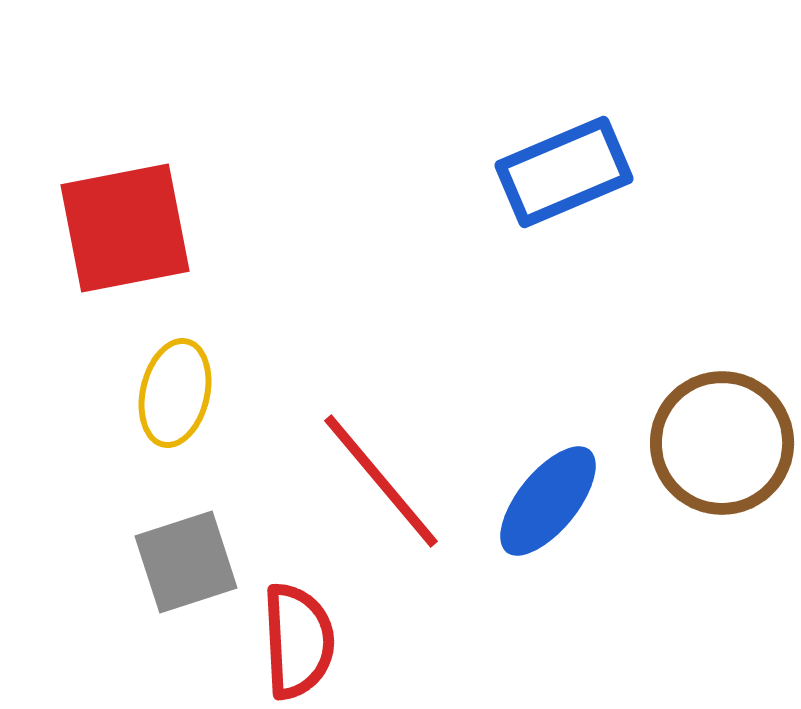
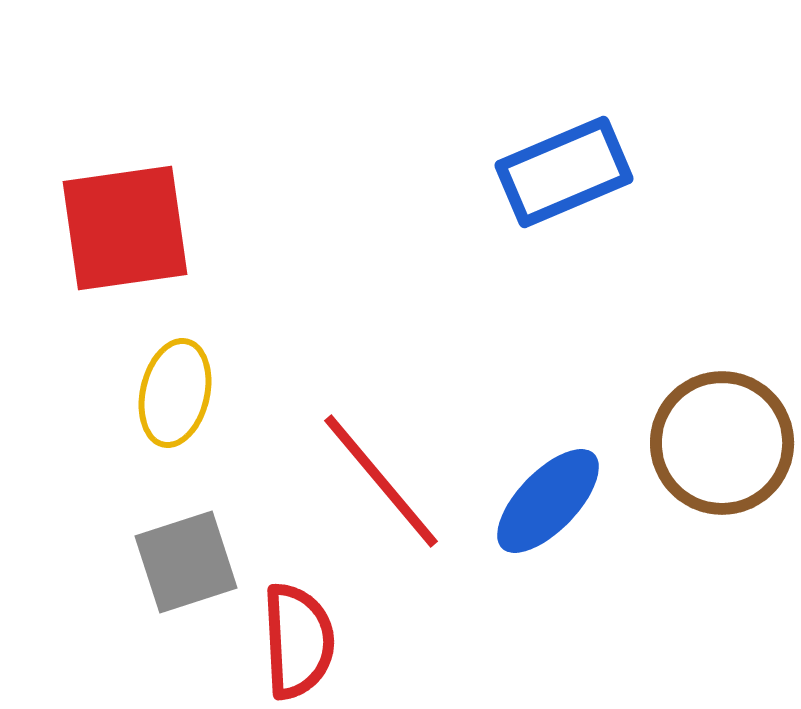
red square: rotated 3 degrees clockwise
blue ellipse: rotated 5 degrees clockwise
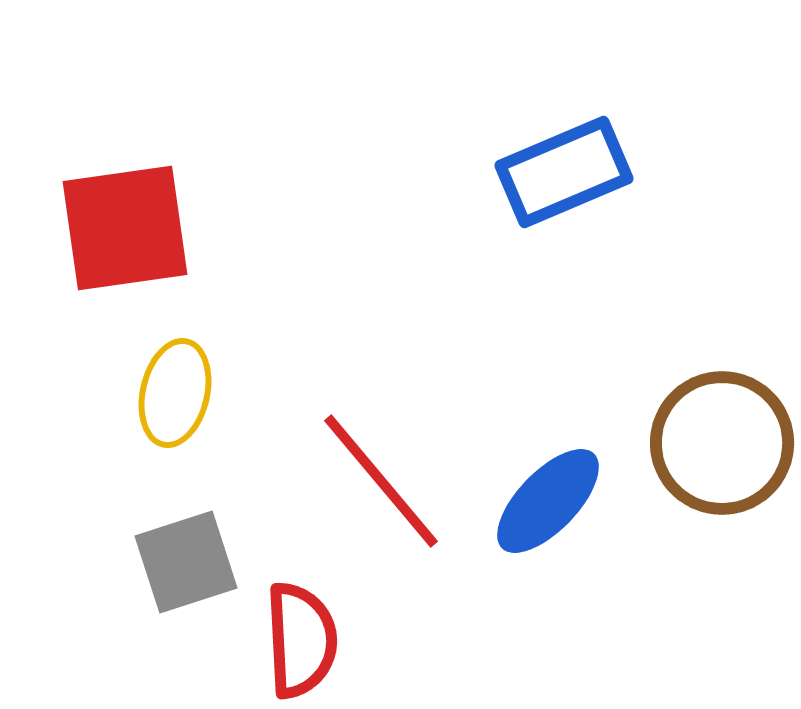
red semicircle: moved 3 px right, 1 px up
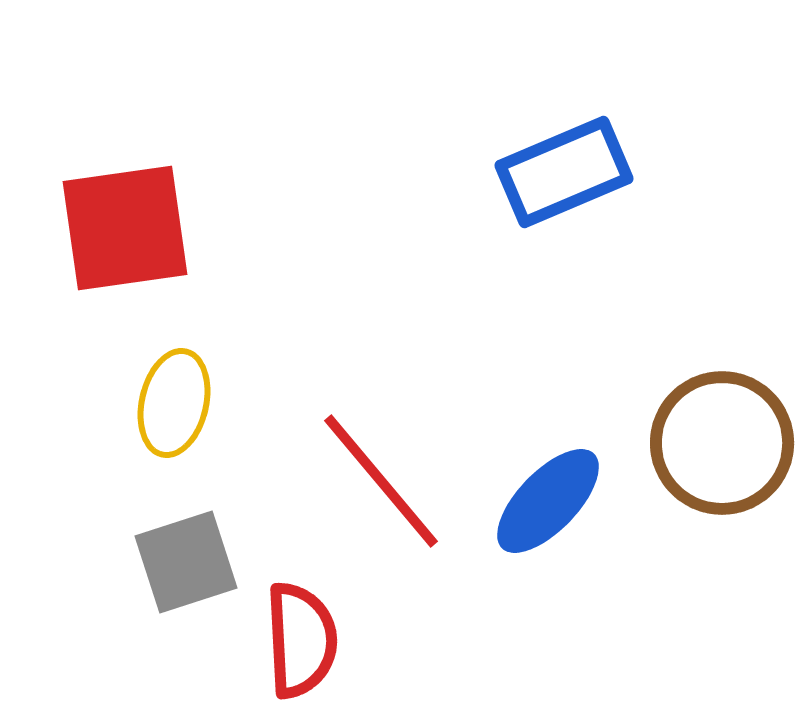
yellow ellipse: moved 1 px left, 10 px down
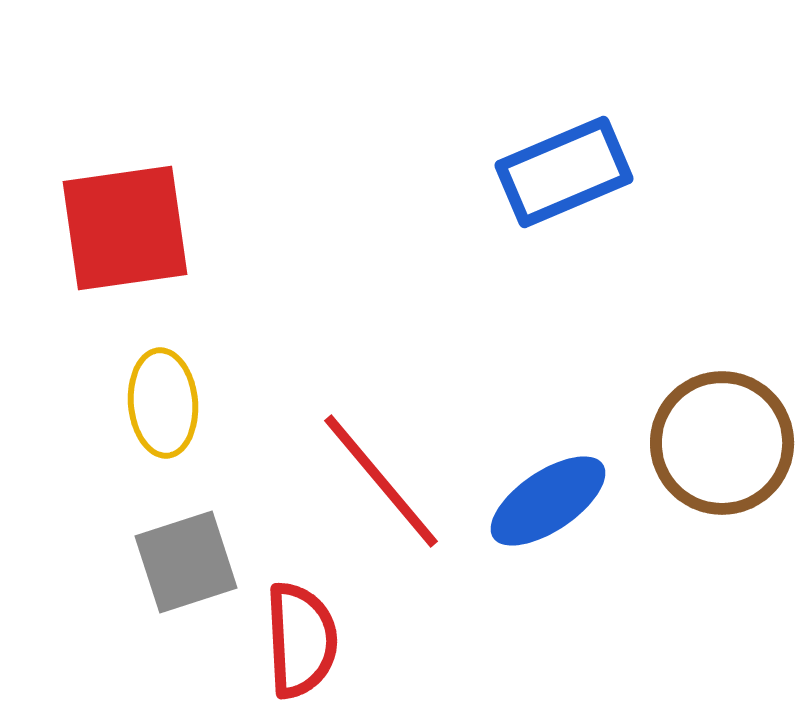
yellow ellipse: moved 11 px left; rotated 18 degrees counterclockwise
blue ellipse: rotated 12 degrees clockwise
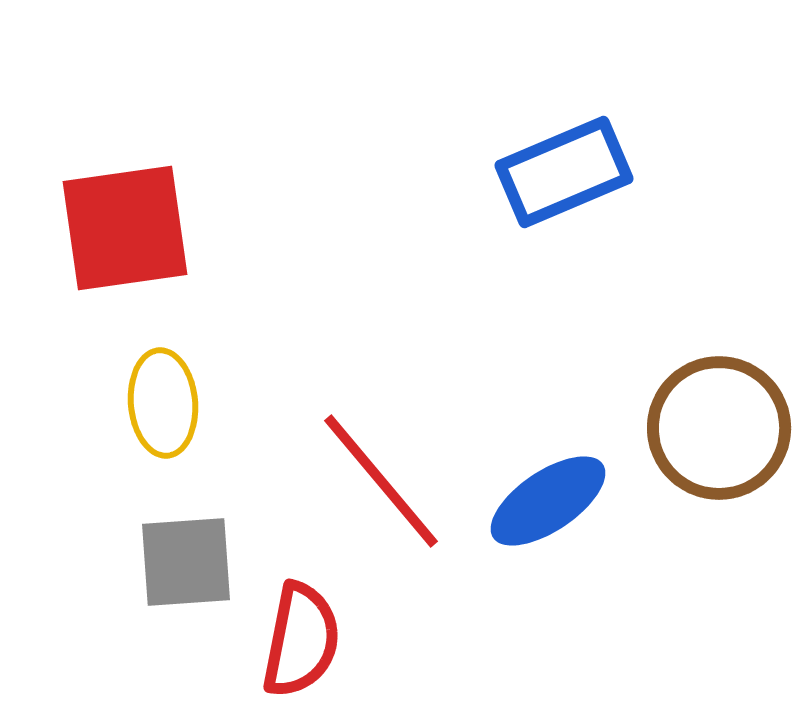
brown circle: moved 3 px left, 15 px up
gray square: rotated 14 degrees clockwise
red semicircle: rotated 14 degrees clockwise
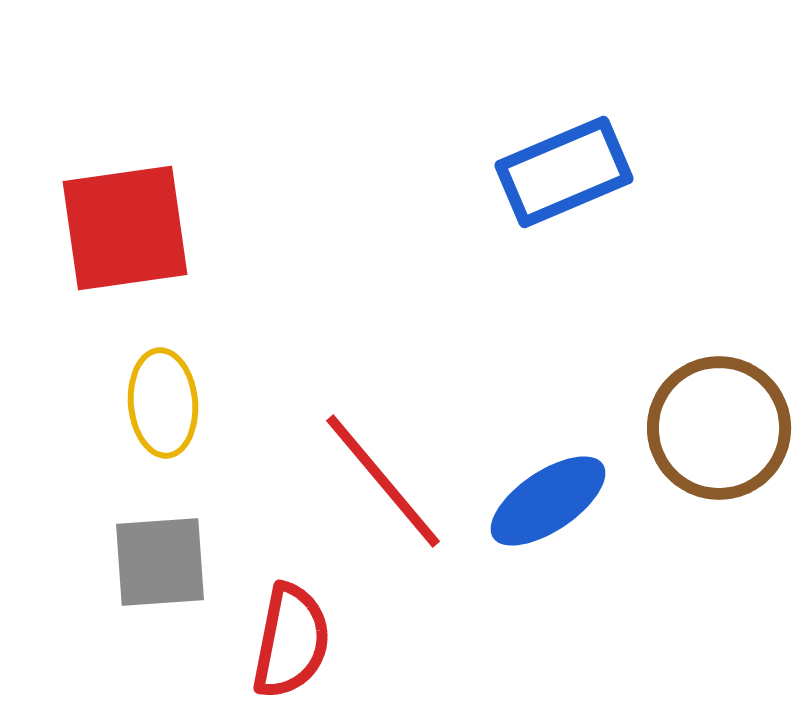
red line: moved 2 px right
gray square: moved 26 px left
red semicircle: moved 10 px left, 1 px down
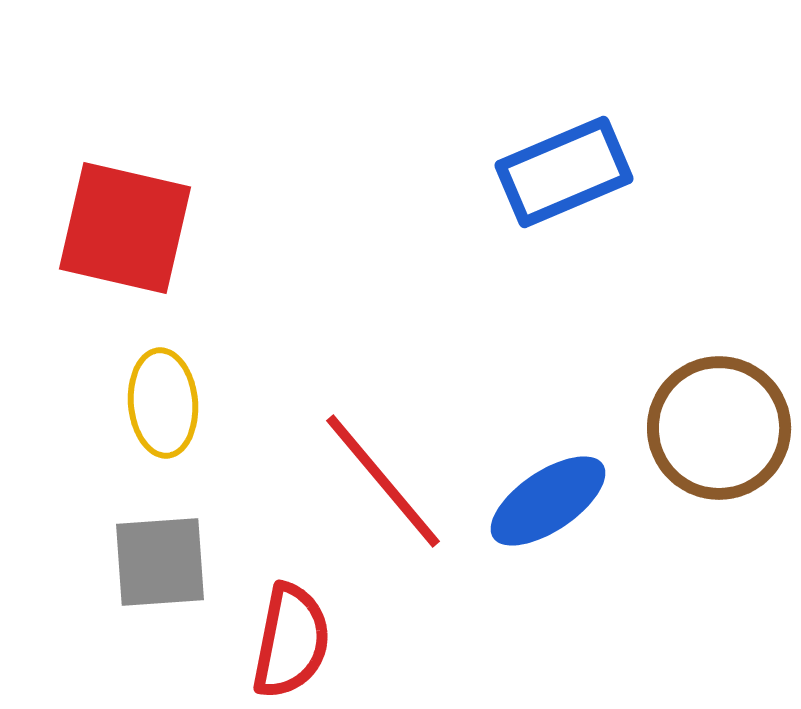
red square: rotated 21 degrees clockwise
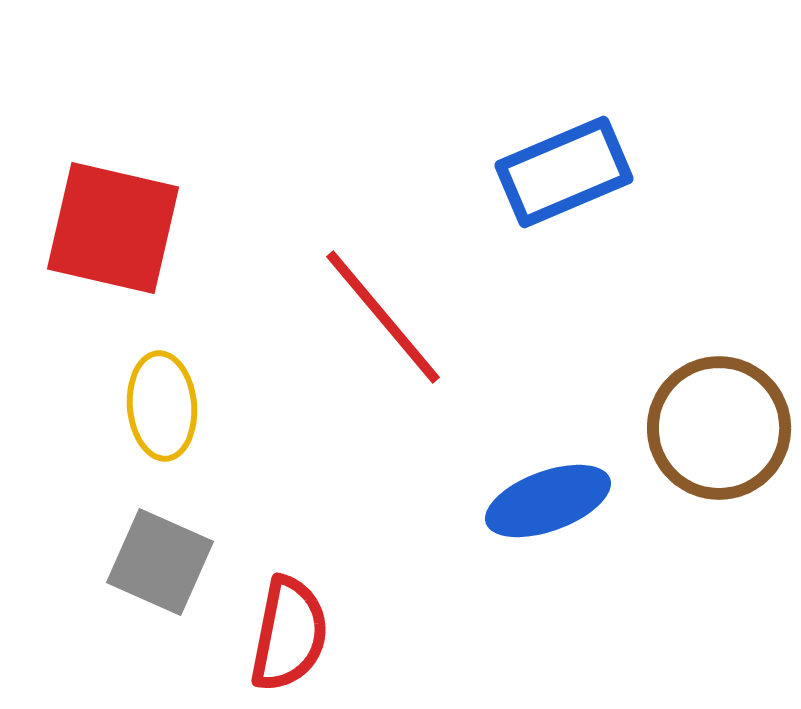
red square: moved 12 px left
yellow ellipse: moved 1 px left, 3 px down
red line: moved 164 px up
blue ellipse: rotated 14 degrees clockwise
gray square: rotated 28 degrees clockwise
red semicircle: moved 2 px left, 7 px up
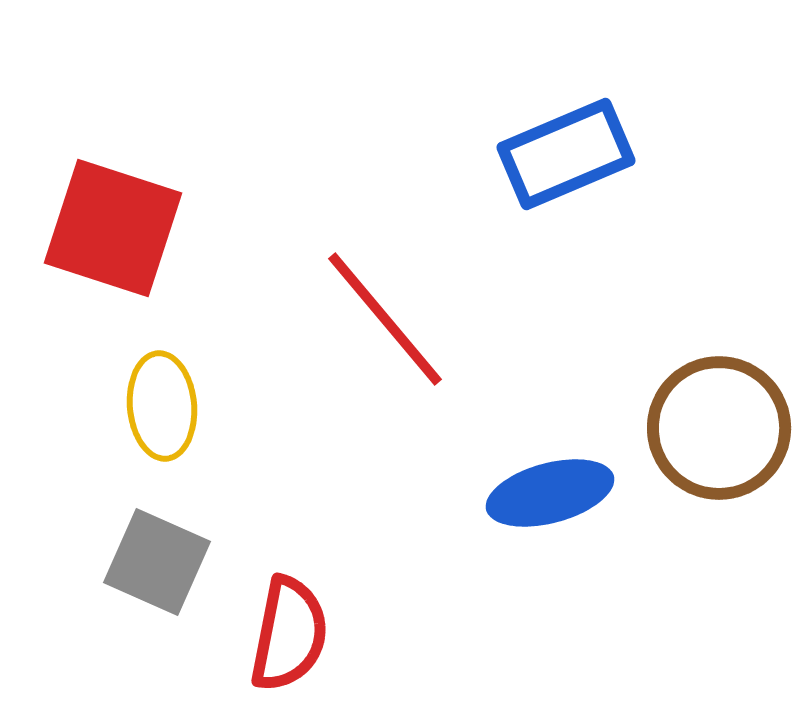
blue rectangle: moved 2 px right, 18 px up
red square: rotated 5 degrees clockwise
red line: moved 2 px right, 2 px down
blue ellipse: moved 2 px right, 8 px up; rotated 5 degrees clockwise
gray square: moved 3 px left
